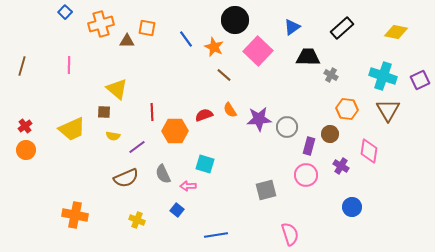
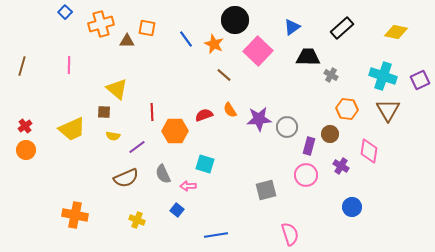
orange star at (214, 47): moved 3 px up
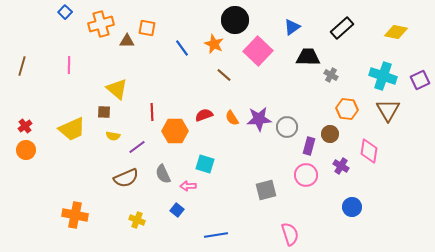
blue line at (186, 39): moved 4 px left, 9 px down
orange semicircle at (230, 110): moved 2 px right, 8 px down
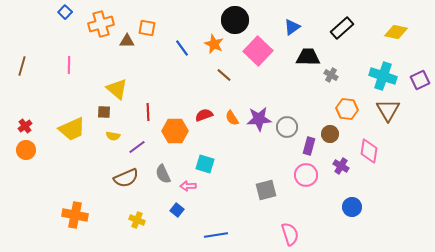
red line at (152, 112): moved 4 px left
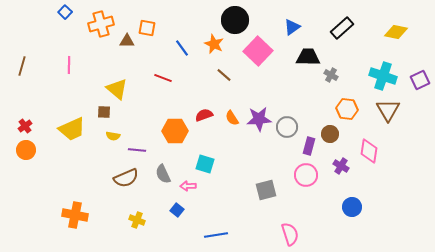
red line at (148, 112): moved 15 px right, 34 px up; rotated 66 degrees counterclockwise
purple line at (137, 147): moved 3 px down; rotated 42 degrees clockwise
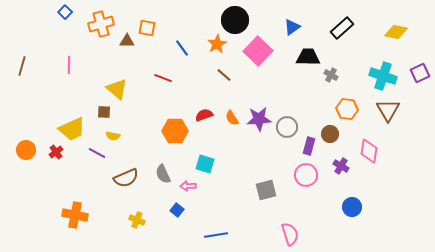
orange star at (214, 44): moved 3 px right; rotated 18 degrees clockwise
purple square at (420, 80): moved 7 px up
red cross at (25, 126): moved 31 px right, 26 px down
purple line at (137, 150): moved 40 px left, 3 px down; rotated 24 degrees clockwise
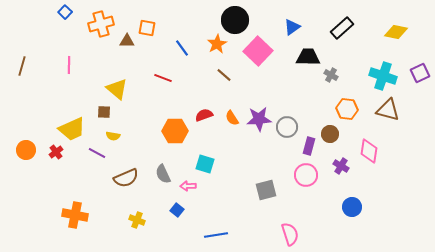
brown triangle at (388, 110): rotated 45 degrees counterclockwise
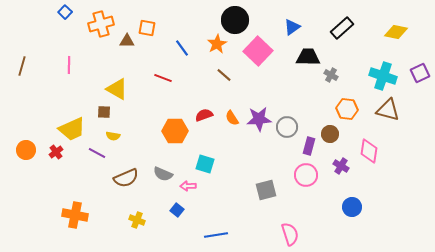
yellow triangle at (117, 89): rotated 10 degrees counterclockwise
gray semicircle at (163, 174): rotated 42 degrees counterclockwise
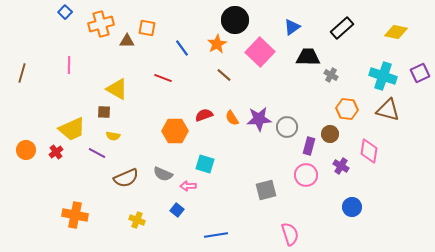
pink square at (258, 51): moved 2 px right, 1 px down
brown line at (22, 66): moved 7 px down
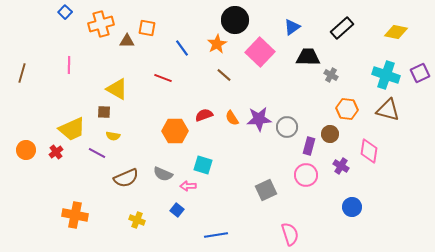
cyan cross at (383, 76): moved 3 px right, 1 px up
cyan square at (205, 164): moved 2 px left, 1 px down
gray square at (266, 190): rotated 10 degrees counterclockwise
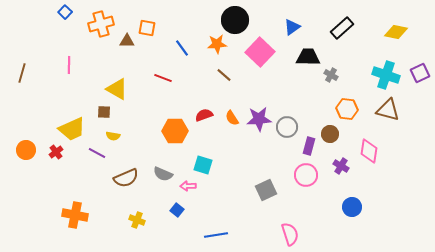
orange star at (217, 44): rotated 24 degrees clockwise
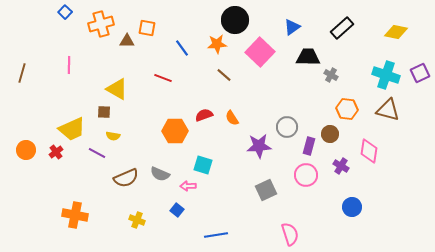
purple star at (259, 119): moved 27 px down
gray semicircle at (163, 174): moved 3 px left
